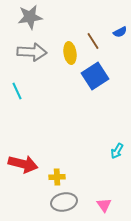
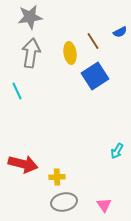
gray arrow: moved 1 px left, 1 px down; rotated 84 degrees counterclockwise
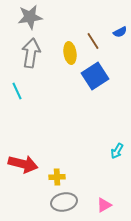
pink triangle: rotated 35 degrees clockwise
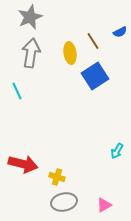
gray star: rotated 15 degrees counterclockwise
yellow cross: rotated 21 degrees clockwise
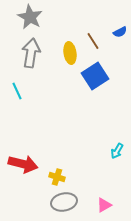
gray star: rotated 20 degrees counterclockwise
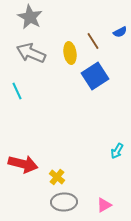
gray arrow: rotated 76 degrees counterclockwise
yellow cross: rotated 21 degrees clockwise
gray ellipse: rotated 10 degrees clockwise
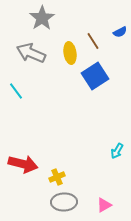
gray star: moved 12 px right, 1 px down; rotated 10 degrees clockwise
cyan line: moved 1 px left; rotated 12 degrees counterclockwise
yellow cross: rotated 28 degrees clockwise
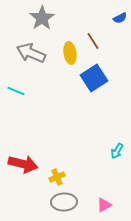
blue semicircle: moved 14 px up
blue square: moved 1 px left, 2 px down
cyan line: rotated 30 degrees counterclockwise
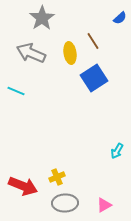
blue semicircle: rotated 16 degrees counterclockwise
red arrow: moved 22 px down; rotated 8 degrees clockwise
gray ellipse: moved 1 px right, 1 px down
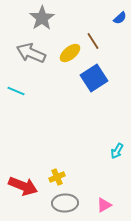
yellow ellipse: rotated 60 degrees clockwise
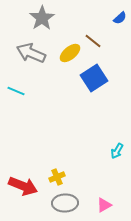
brown line: rotated 18 degrees counterclockwise
